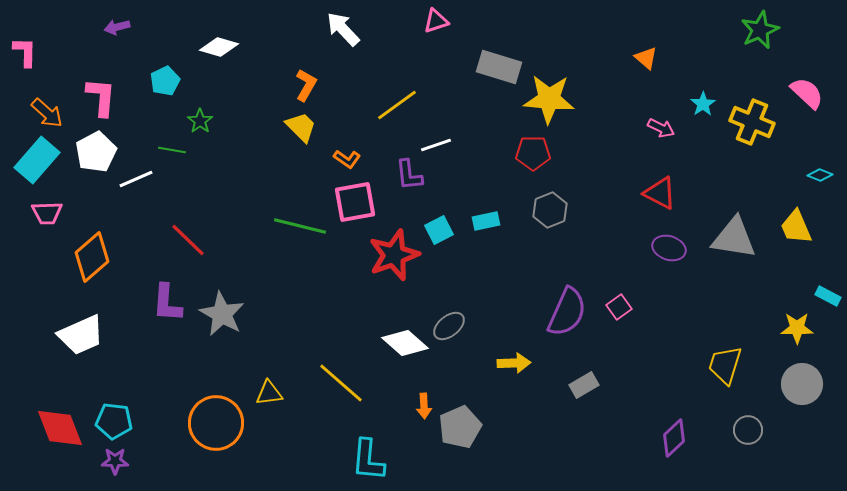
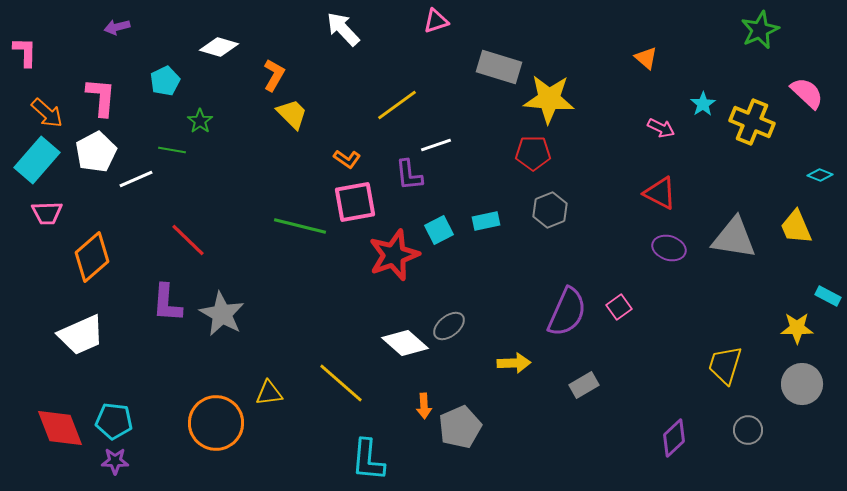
orange L-shape at (306, 85): moved 32 px left, 10 px up
yellow trapezoid at (301, 127): moved 9 px left, 13 px up
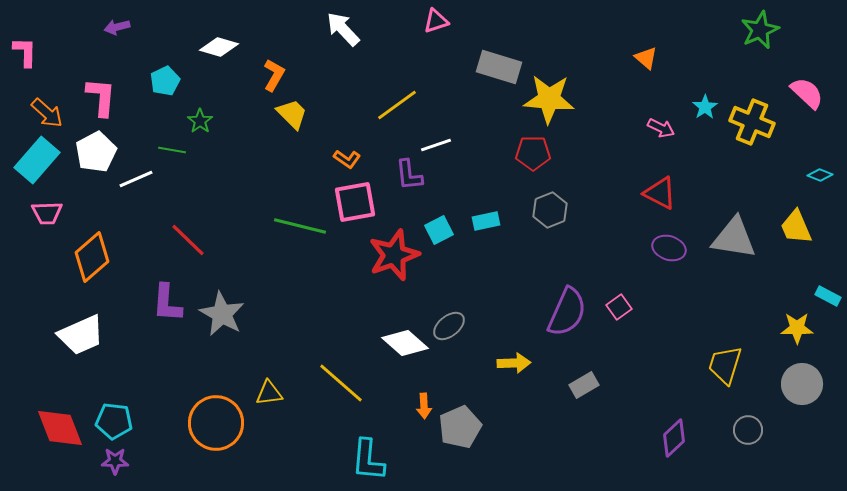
cyan star at (703, 104): moved 2 px right, 3 px down
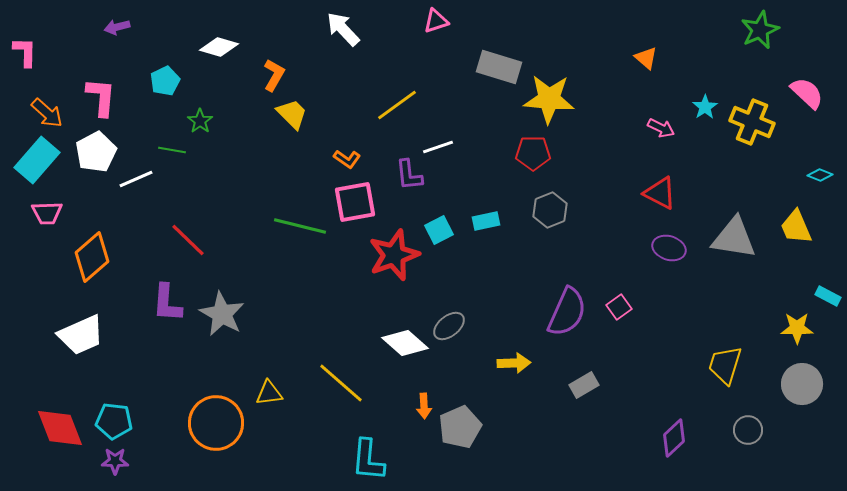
white line at (436, 145): moved 2 px right, 2 px down
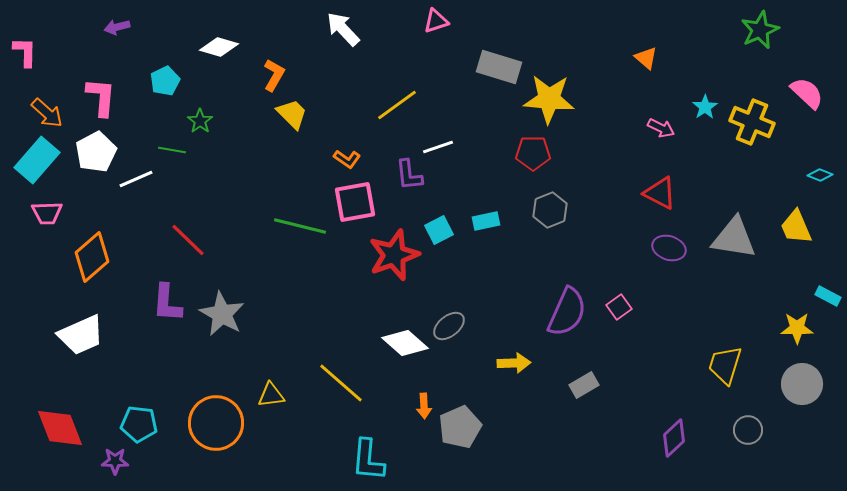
yellow triangle at (269, 393): moved 2 px right, 2 px down
cyan pentagon at (114, 421): moved 25 px right, 3 px down
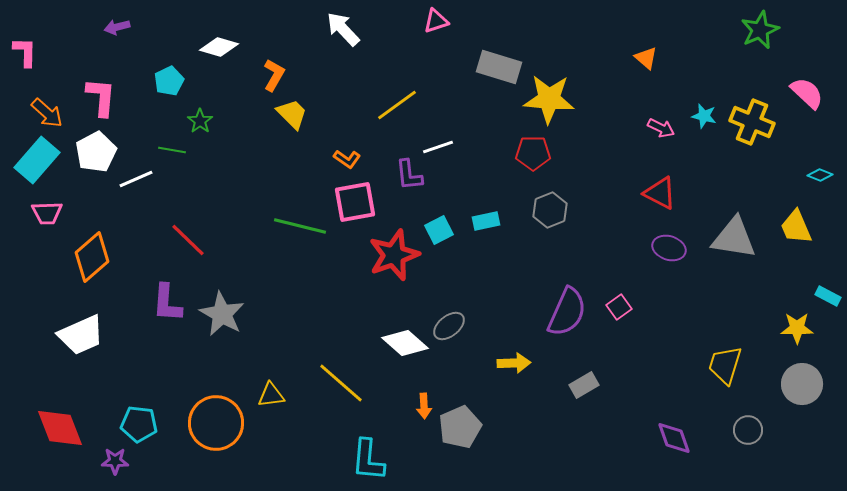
cyan pentagon at (165, 81): moved 4 px right
cyan star at (705, 107): moved 1 px left, 9 px down; rotated 25 degrees counterclockwise
purple diamond at (674, 438): rotated 66 degrees counterclockwise
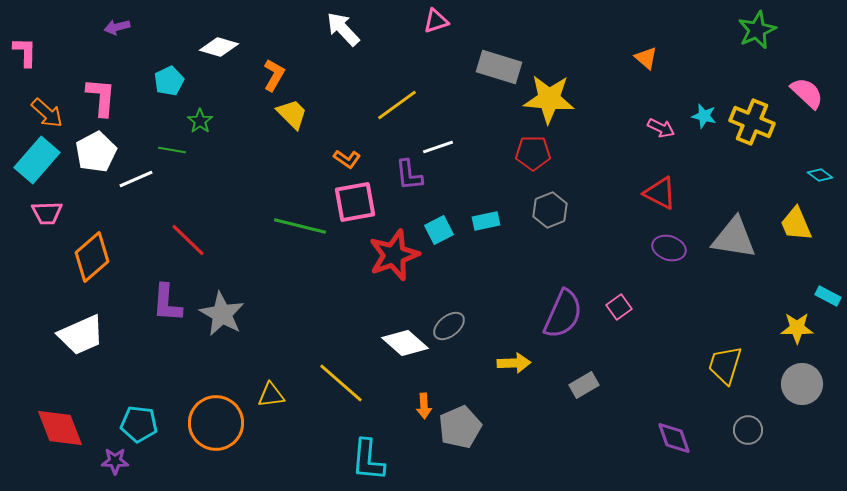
green star at (760, 30): moved 3 px left
cyan diamond at (820, 175): rotated 15 degrees clockwise
yellow trapezoid at (796, 227): moved 3 px up
purple semicircle at (567, 312): moved 4 px left, 2 px down
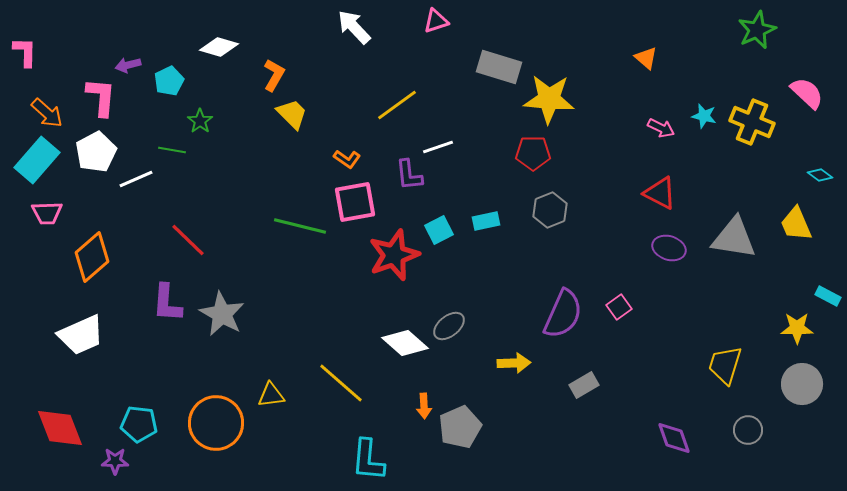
purple arrow at (117, 27): moved 11 px right, 38 px down
white arrow at (343, 29): moved 11 px right, 2 px up
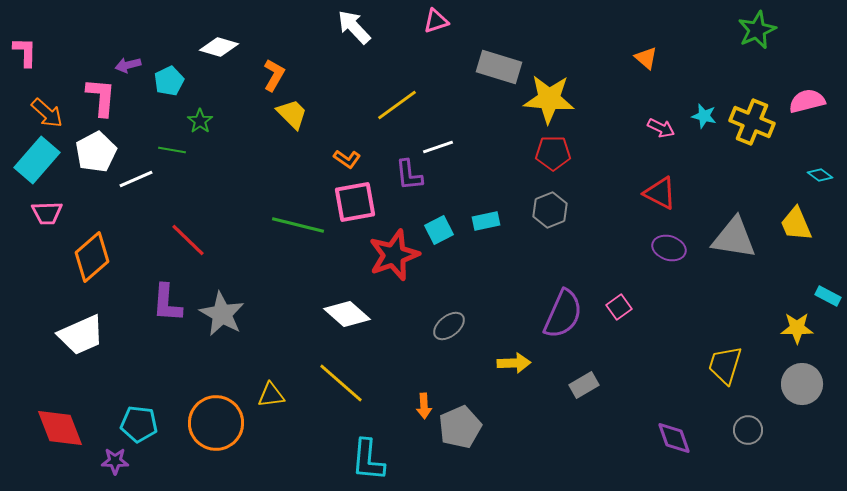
pink semicircle at (807, 93): moved 8 px down; rotated 57 degrees counterclockwise
red pentagon at (533, 153): moved 20 px right
green line at (300, 226): moved 2 px left, 1 px up
white diamond at (405, 343): moved 58 px left, 29 px up
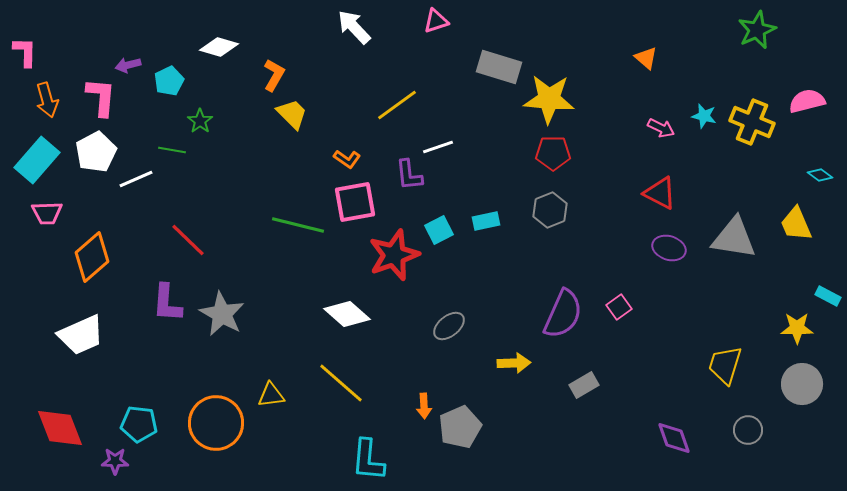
orange arrow at (47, 113): moved 13 px up; rotated 32 degrees clockwise
